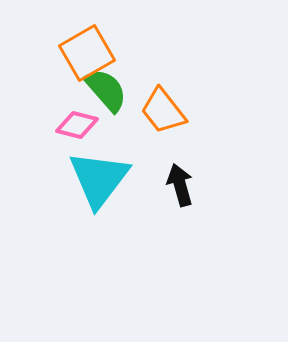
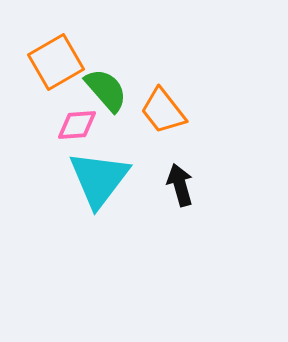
orange square: moved 31 px left, 9 px down
pink diamond: rotated 18 degrees counterclockwise
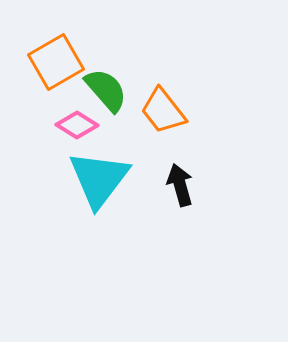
pink diamond: rotated 36 degrees clockwise
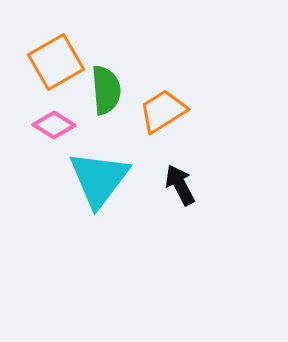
green semicircle: rotated 36 degrees clockwise
orange trapezoid: rotated 96 degrees clockwise
pink diamond: moved 23 px left
black arrow: rotated 12 degrees counterclockwise
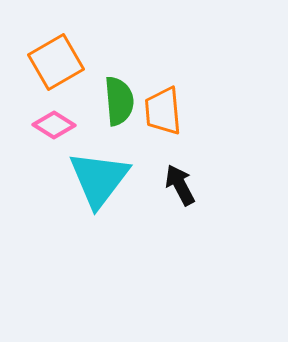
green semicircle: moved 13 px right, 11 px down
orange trapezoid: rotated 63 degrees counterclockwise
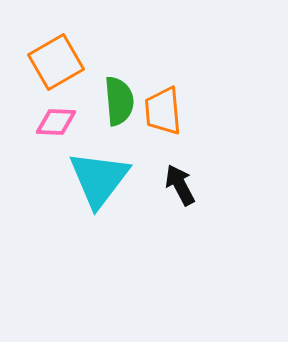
pink diamond: moved 2 px right, 3 px up; rotated 30 degrees counterclockwise
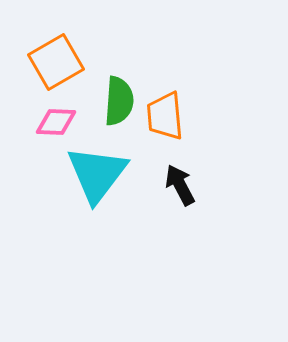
green semicircle: rotated 9 degrees clockwise
orange trapezoid: moved 2 px right, 5 px down
cyan triangle: moved 2 px left, 5 px up
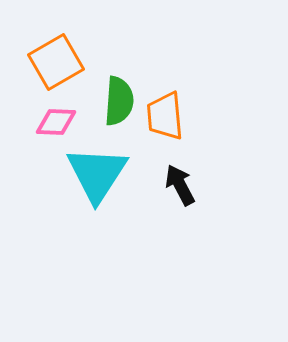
cyan triangle: rotated 4 degrees counterclockwise
